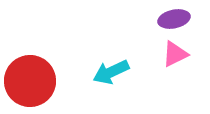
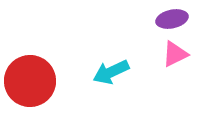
purple ellipse: moved 2 px left
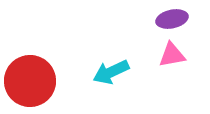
pink triangle: moved 3 px left, 1 px down; rotated 16 degrees clockwise
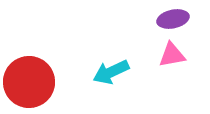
purple ellipse: moved 1 px right
red circle: moved 1 px left, 1 px down
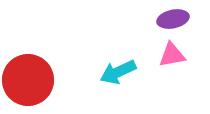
cyan arrow: moved 7 px right
red circle: moved 1 px left, 2 px up
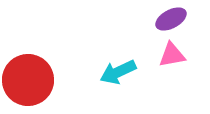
purple ellipse: moved 2 px left; rotated 16 degrees counterclockwise
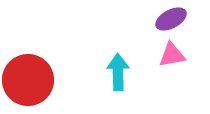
cyan arrow: rotated 114 degrees clockwise
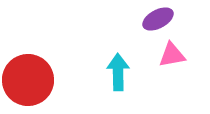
purple ellipse: moved 13 px left
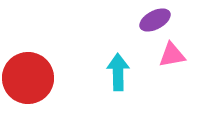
purple ellipse: moved 3 px left, 1 px down
red circle: moved 2 px up
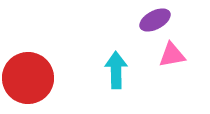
cyan arrow: moved 2 px left, 2 px up
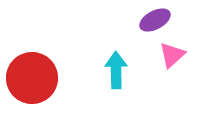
pink triangle: rotated 32 degrees counterclockwise
red circle: moved 4 px right
